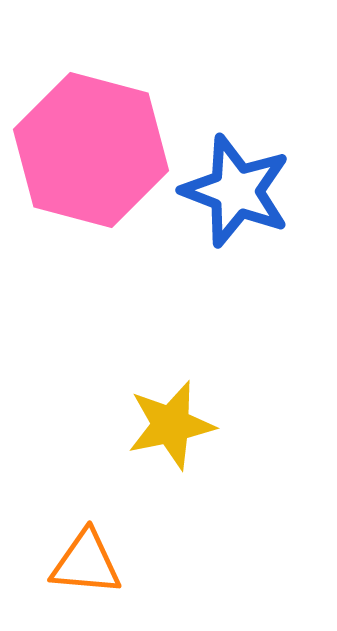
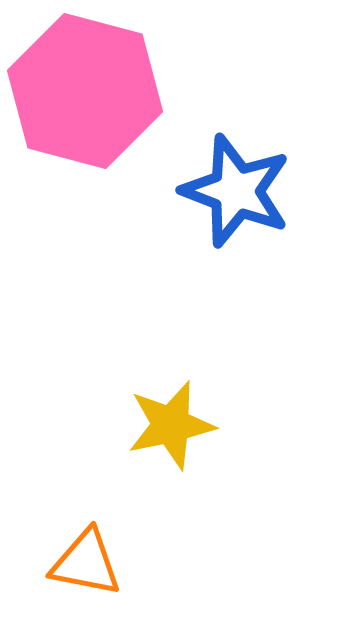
pink hexagon: moved 6 px left, 59 px up
orange triangle: rotated 6 degrees clockwise
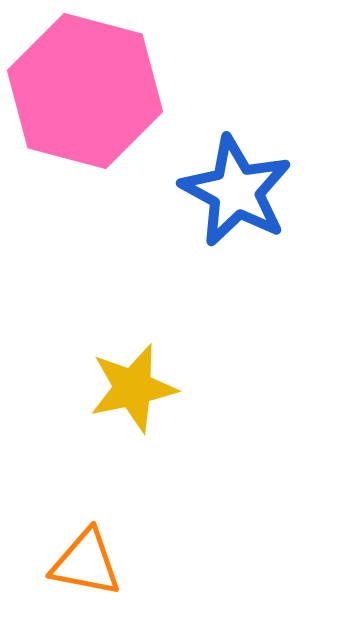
blue star: rotated 7 degrees clockwise
yellow star: moved 38 px left, 37 px up
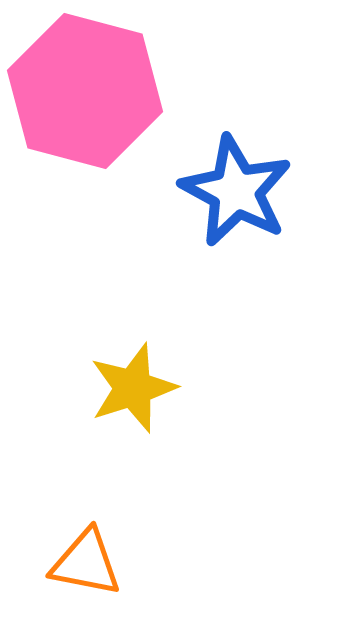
yellow star: rotated 6 degrees counterclockwise
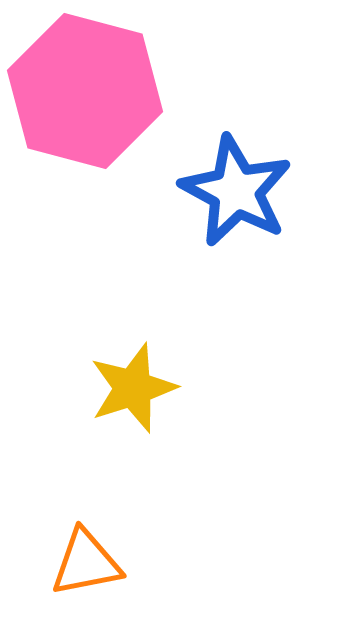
orange triangle: rotated 22 degrees counterclockwise
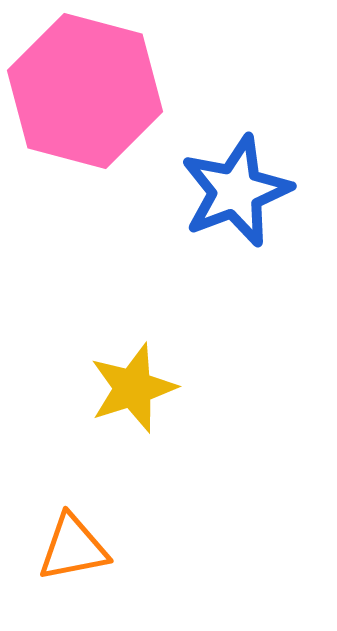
blue star: rotated 23 degrees clockwise
orange triangle: moved 13 px left, 15 px up
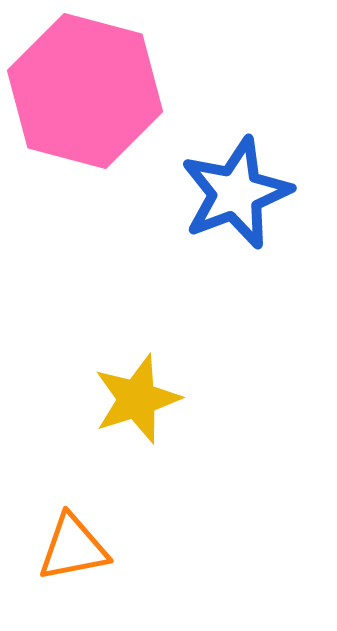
blue star: moved 2 px down
yellow star: moved 4 px right, 11 px down
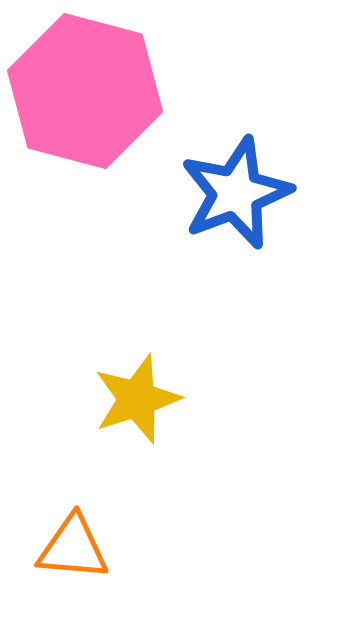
orange triangle: rotated 16 degrees clockwise
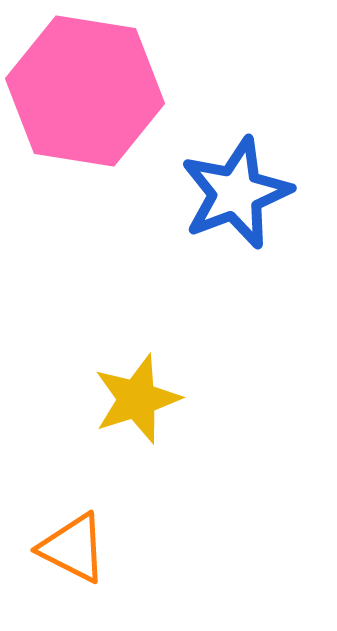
pink hexagon: rotated 6 degrees counterclockwise
orange triangle: rotated 22 degrees clockwise
